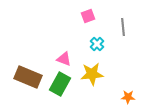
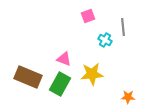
cyan cross: moved 8 px right, 4 px up; rotated 16 degrees counterclockwise
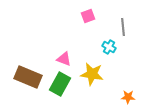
cyan cross: moved 4 px right, 7 px down
yellow star: rotated 15 degrees clockwise
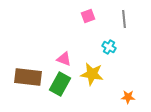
gray line: moved 1 px right, 8 px up
brown rectangle: rotated 16 degrees counterclockwise
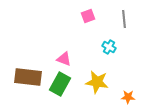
yellow star: moved 5 px right, 8 px down
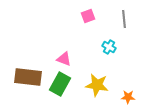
yellow star: moved 3 px down
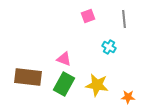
green rectangle: moved 4 px right
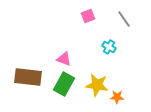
gray line: rotated 30 degrees counterclockwise
orange star: moved 11 px left
